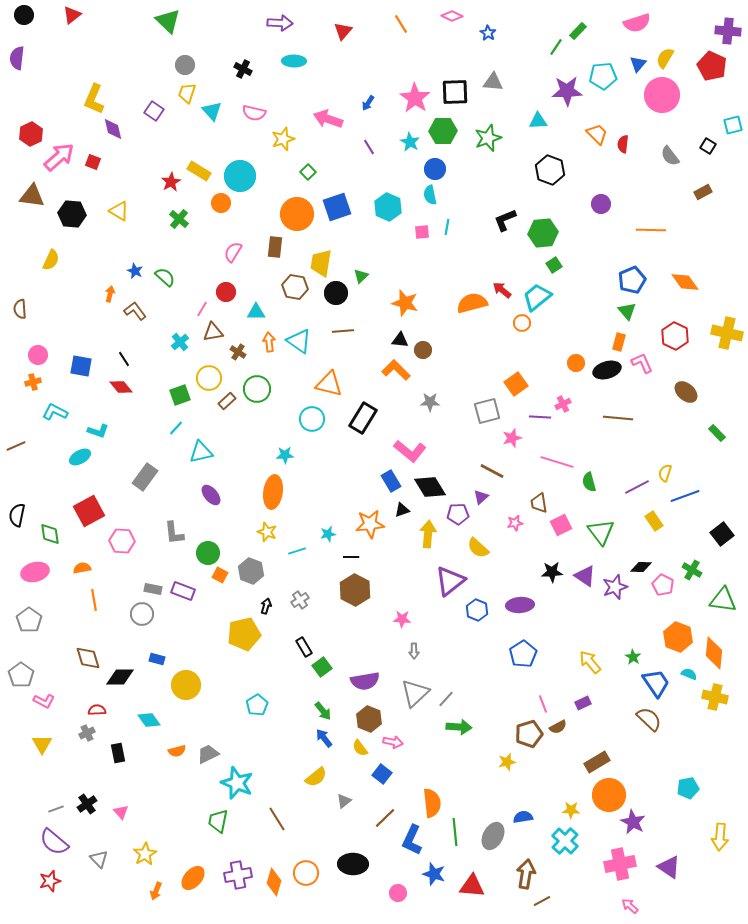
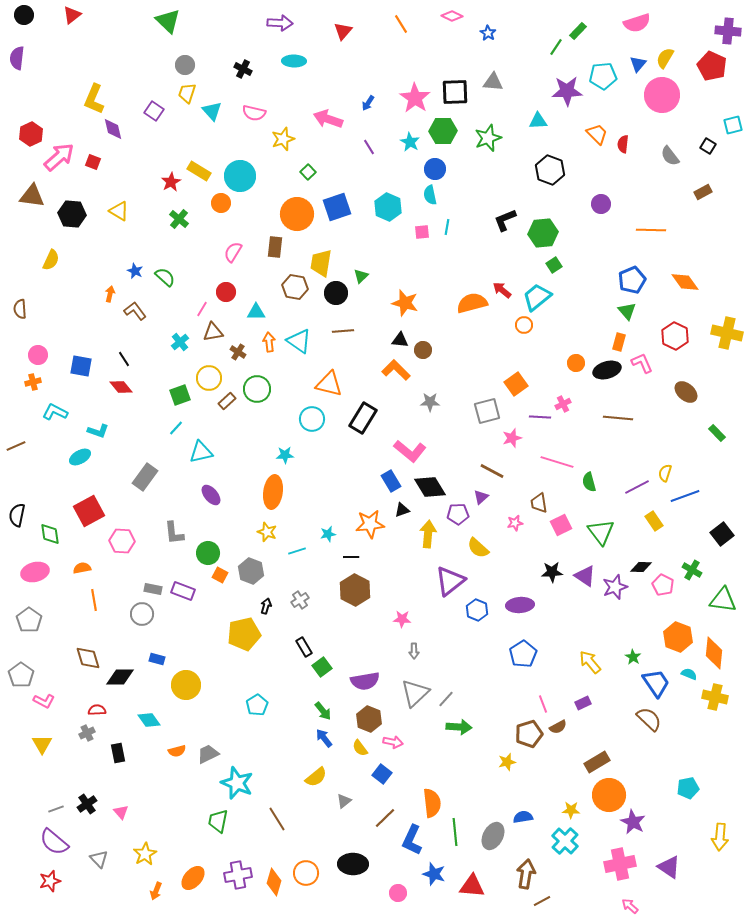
orange circle at (522, 323): moved 2 px right, 2 px down
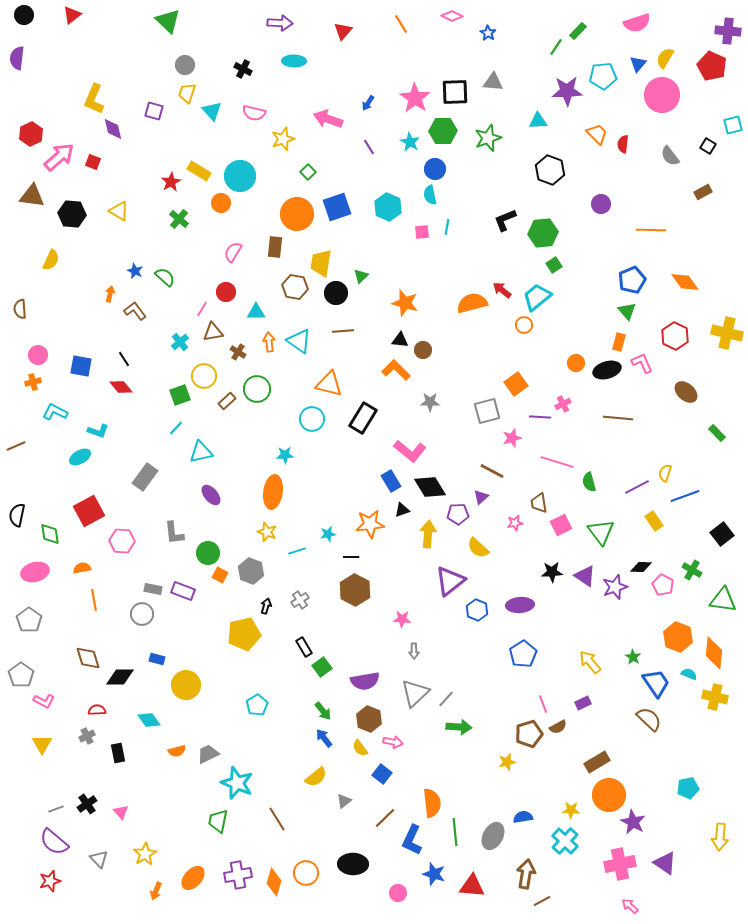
purple square at (154, 111): rotated 18 degrees counterclockwise
yellow circle at (209, 378): moved 5 px left, 2 px up
gray cross at (87, 733): moved 3 px down
purple triangle at (669, 867): moved 4 px left, 4 px up
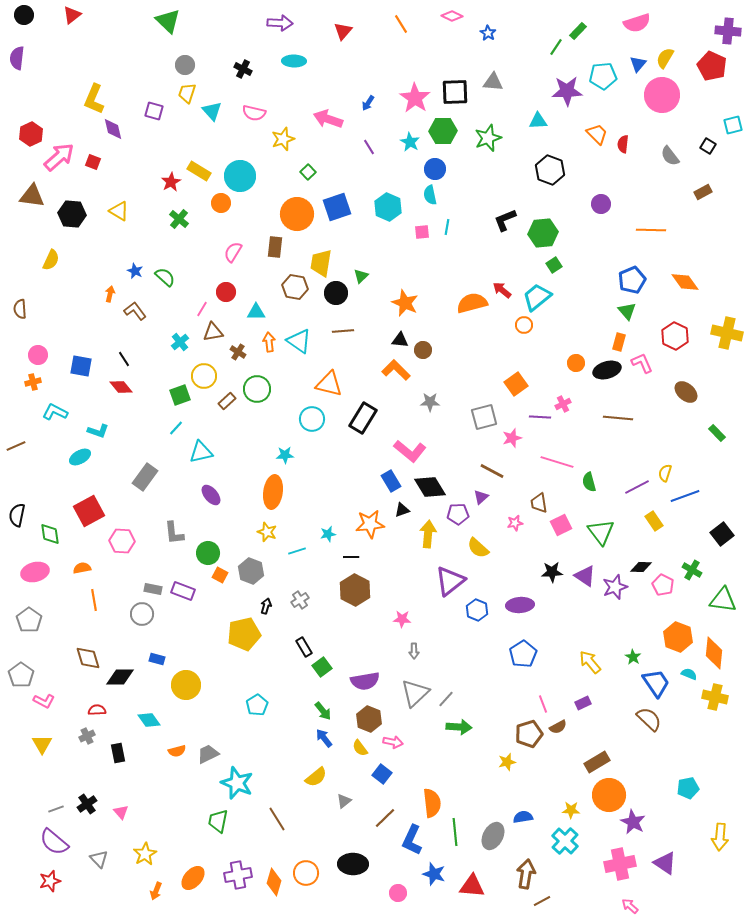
orange star at (405, 303): rotated 8 degrees clockwise
gray square at (487, 411): moved 3 px left, 6 px down
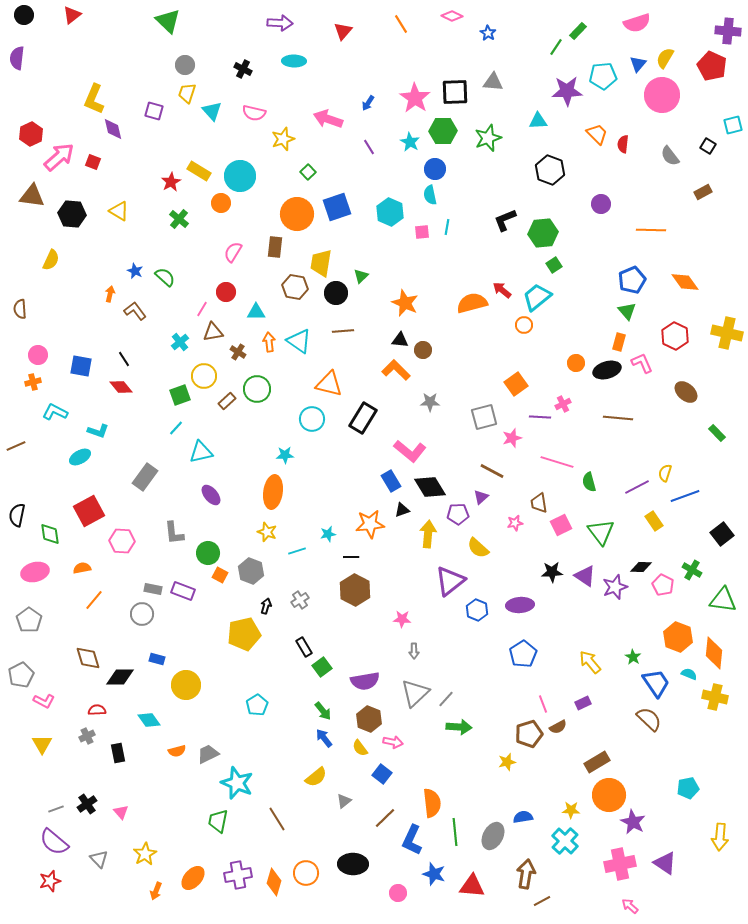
cyan hexagon at (388, 207): moved 2 px right, 5 px down
orange line at (94, 600): rotated 50 degrees clockwise
gray pentagon at (21, 675): rotated 10 degrees clockwise
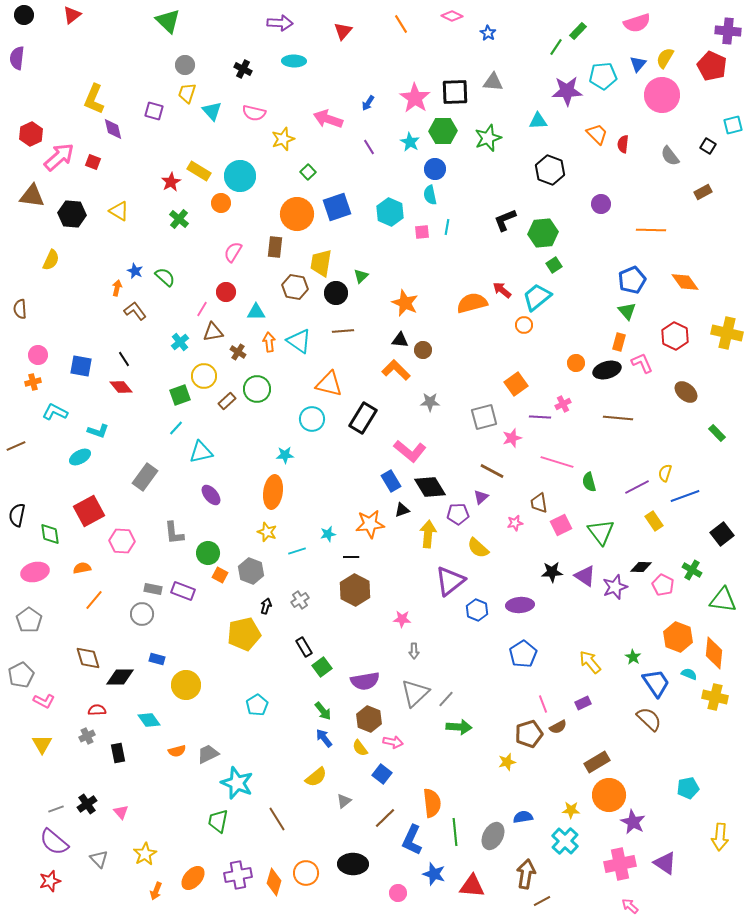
orange arrow at (110, 294): moved 7 px right, 6 px up
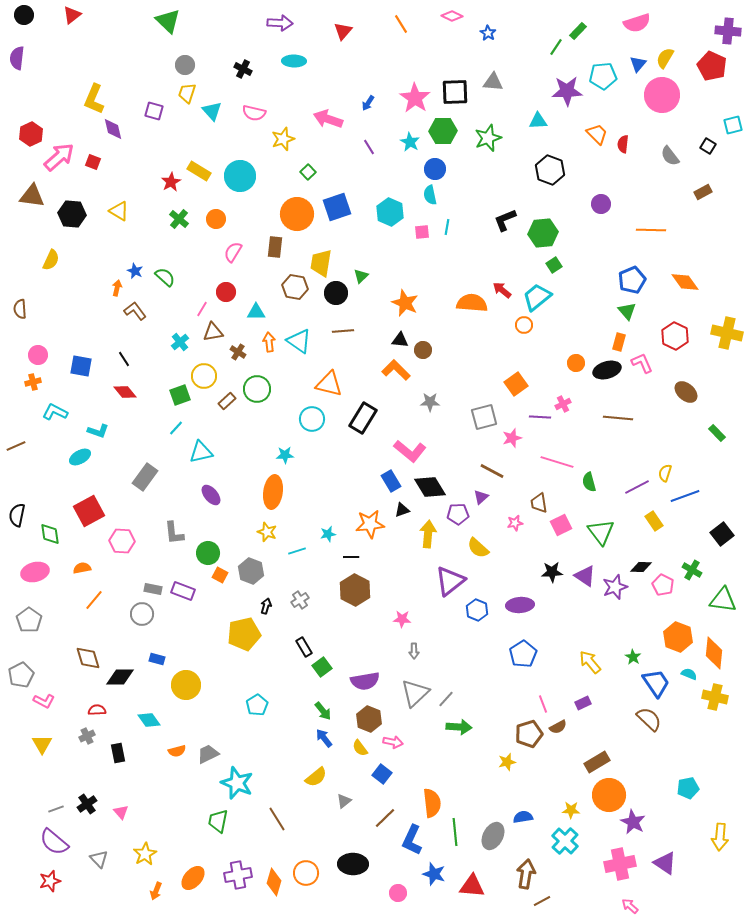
orange circle at (221, 203): moved 5 px left, 16 px down
orange semicircle at (472, 303): rotated 20 degrees clockwise
red diamond at (121, 387): moved 4 px right, 5 px down
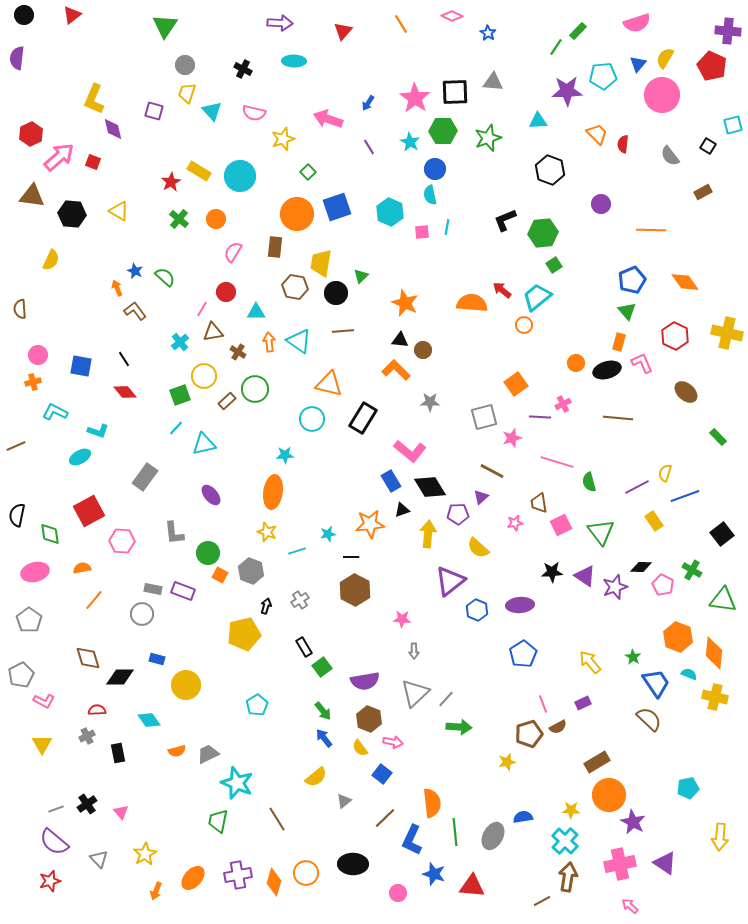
green triangle at (168, 21): moved 3 px left, 5 px down; rotated 20 degrees clockwise
orange arrow at (117, 288): rotated 35 degrees counterclockwise
green circle at (257, 389): moved 2 px left
green rectangle at (717, 433): moved 1 px right, 4 px down
cyan triangle at (201, 452): moved 3 px right, 8 px up
brown arrow at (526, 874): moved 42 px right, 3 px down
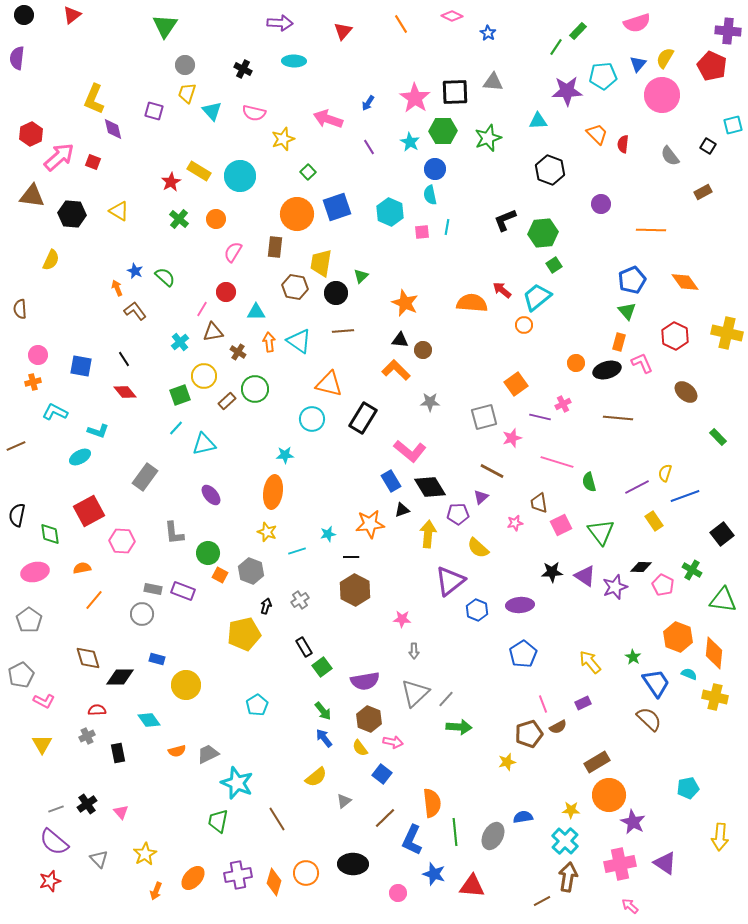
purple line at (540, 417): rotated 10 degrees clockwise
